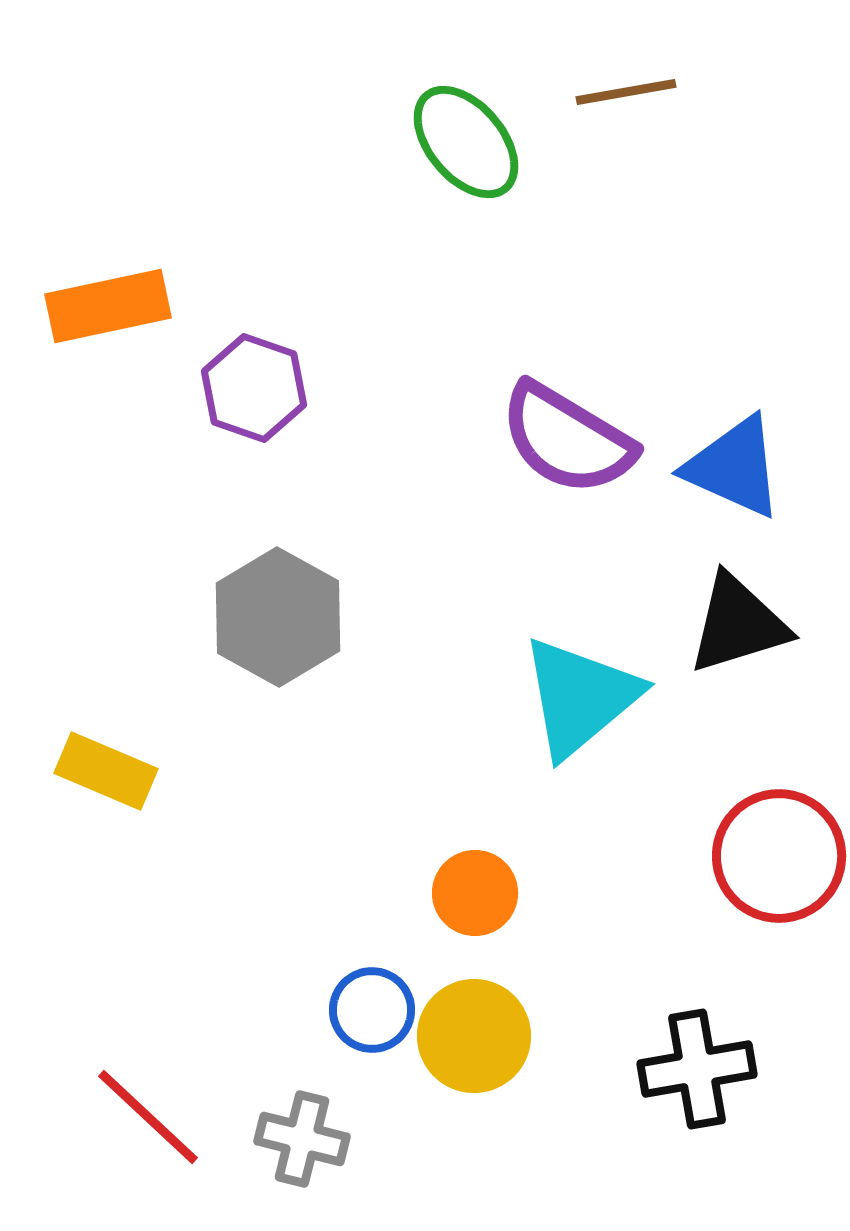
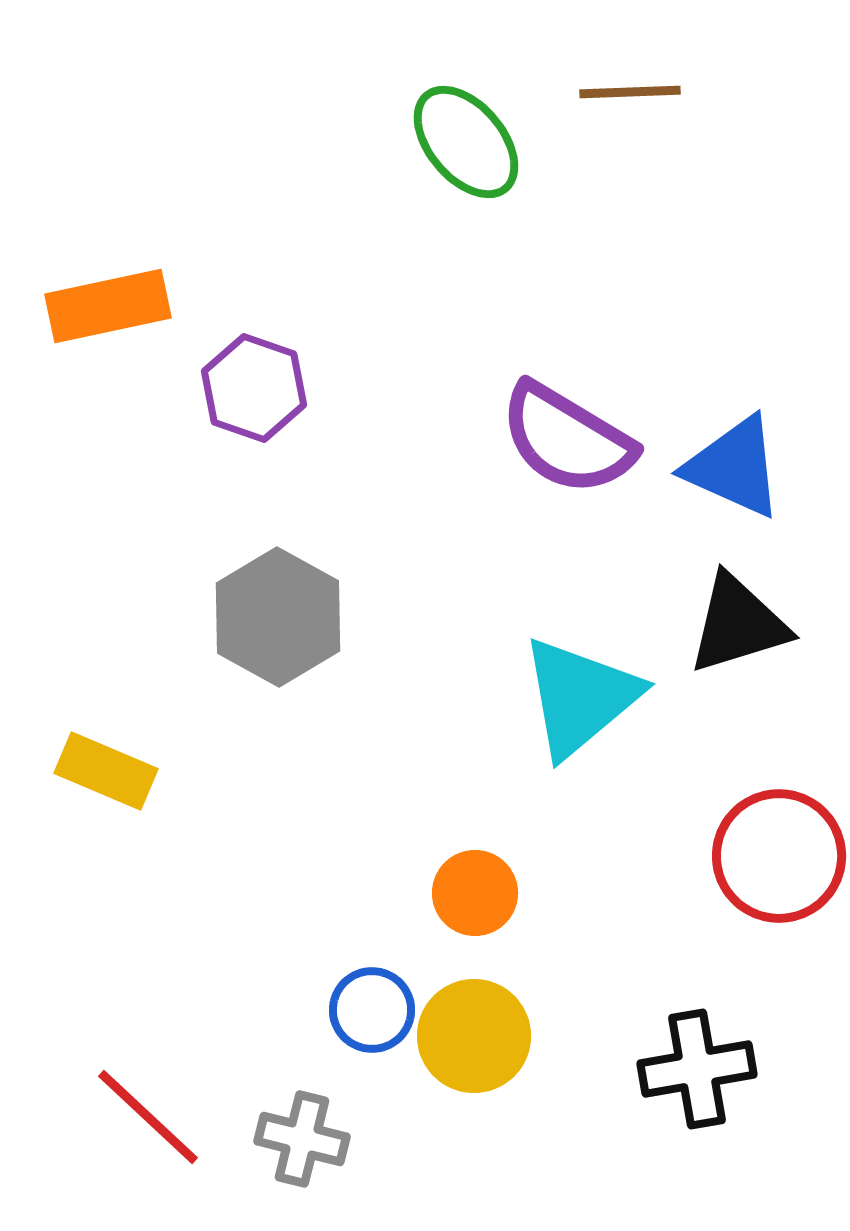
brown line: moved 4 px right; rotated 8 degrees clockwise
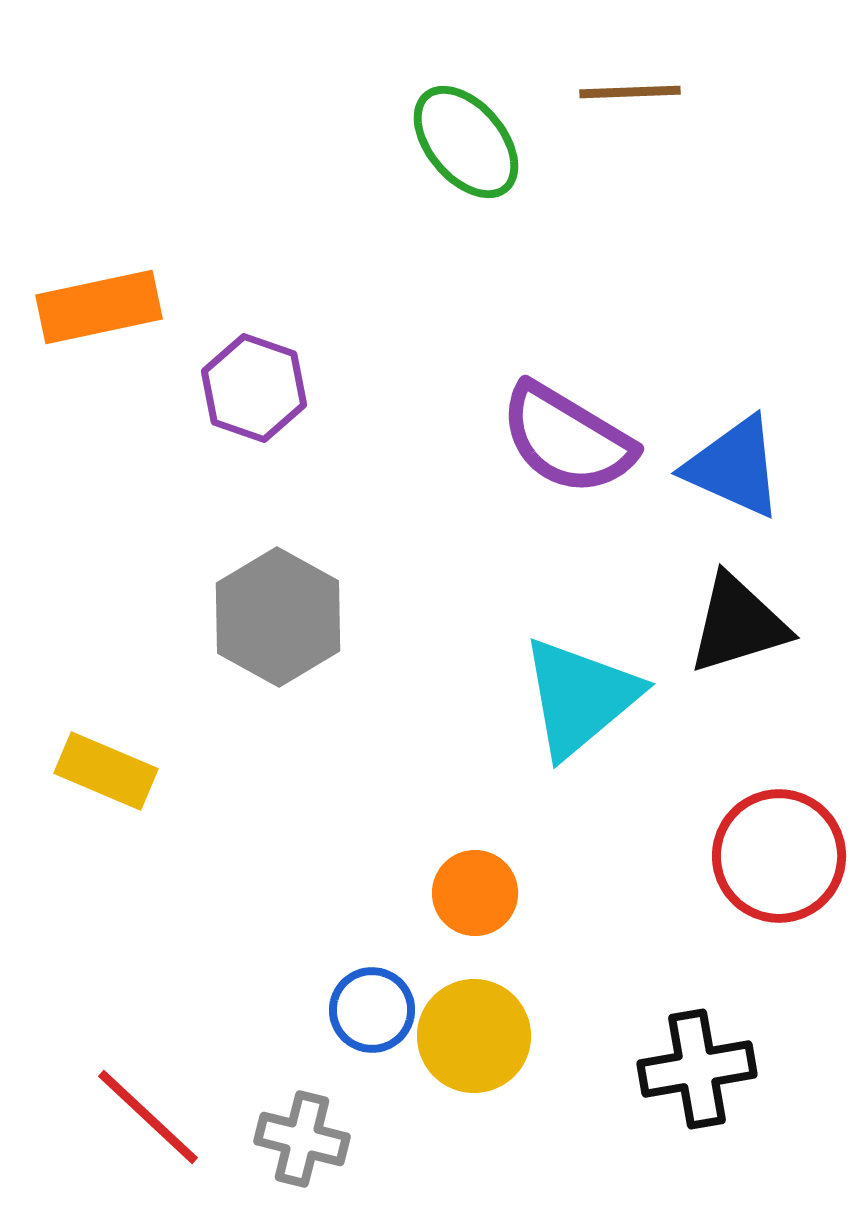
orange rectangle: moved 9 px left, 1 px down
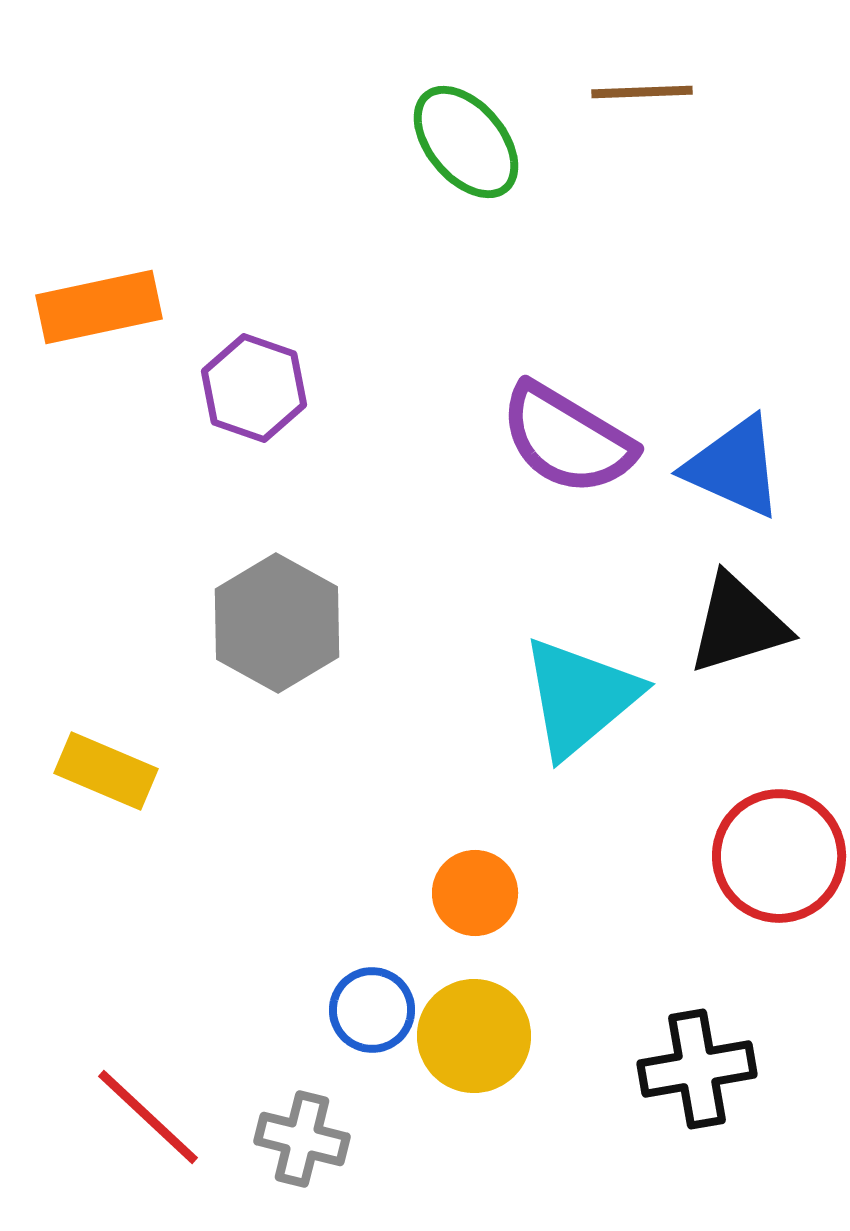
brown line: moved 12 px right
gray hexagon: moved 1 px left, 6 px down
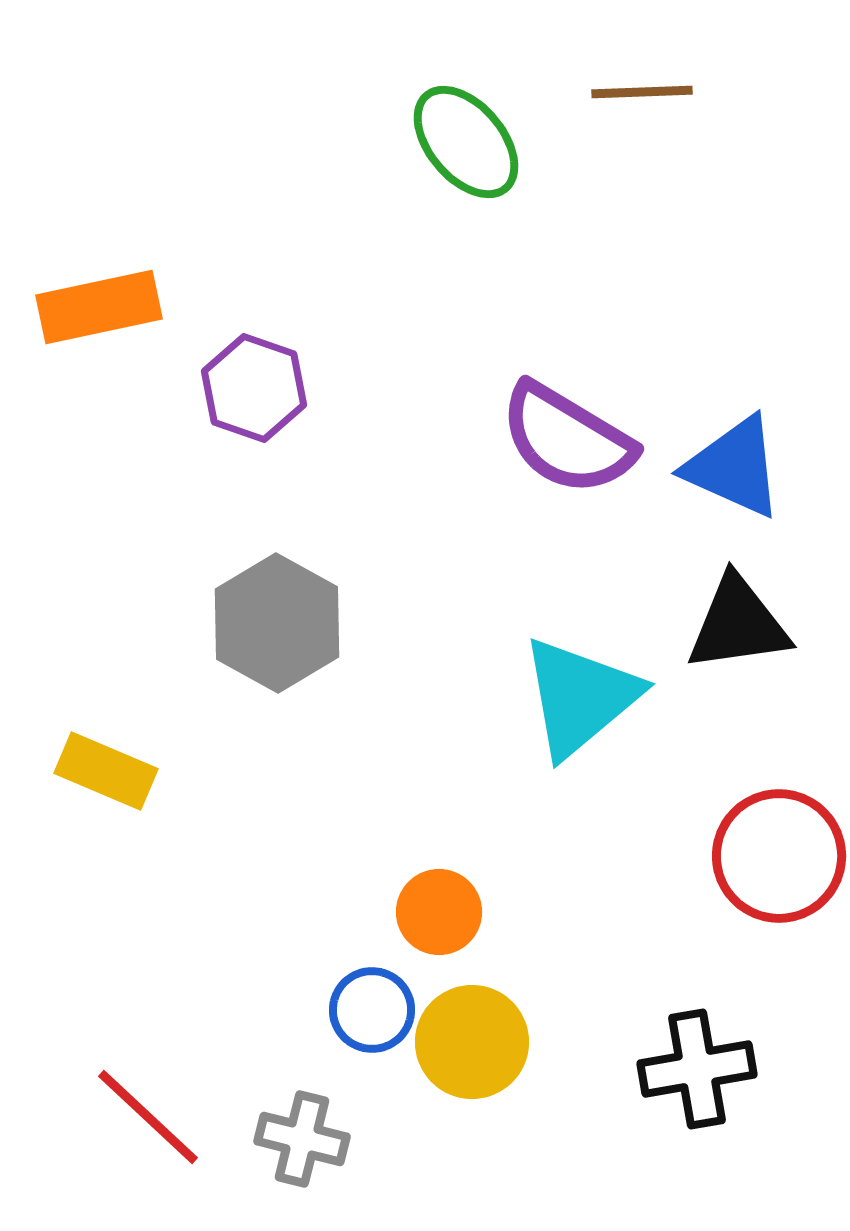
black triangle: rotated 9 degrees clockwise
orange circle: moved 36 px left, 19 px down
yellow circle: moved 2 px left, 6 px down
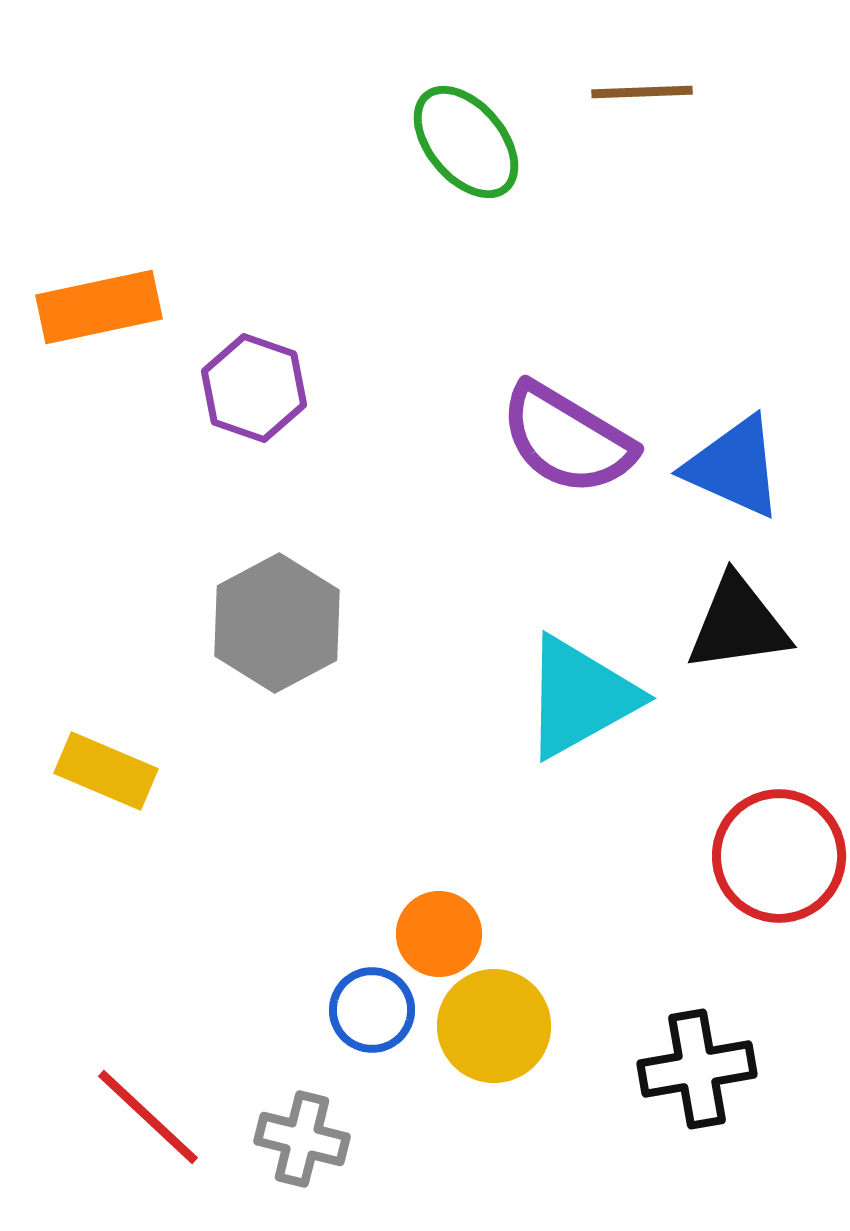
gray hexagon: rotated 3 degrees clockwise
cyan triangle: rotated 11 degrees clockwise
orange circle: moved 22 px down
yellow circle: moved 22 px right, 16 px up
